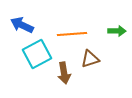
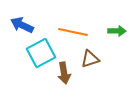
orange line: moved 1 px right, 2 px up; rotated 16 degrees clockwise
cyan square: moved 4 px right, 1 px up
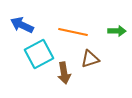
cyan square: moved 2 px left, 1 px down
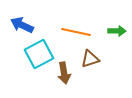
orange line: moved 3 px right
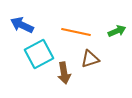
green arrow: rotated 24 degrees counterclockwise
